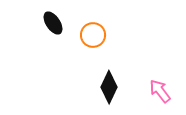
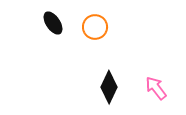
orange circle: moved 2 px right, 8 px up
pink arrow: moved 4 px left, 3 px up
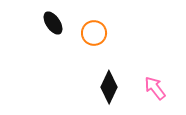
orange circle: moved 1 px left, 6 px down
pink arrow: moved 1 px left
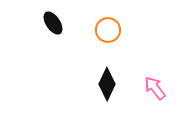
orange circle: moved 14 px right, 3 px up
black diamond: moved 2 px left, 3 px up
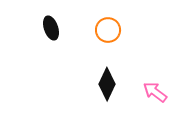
black ellipse: moved 2 px left, 5 px down; rotated 15 degrees clockwise
pink arrow: moved 4 px down; rotated 15 degrees counterclockwise
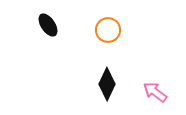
black ellipse: moved 3 px left, 3 px up; rotated 15 degrees counterclockwise
